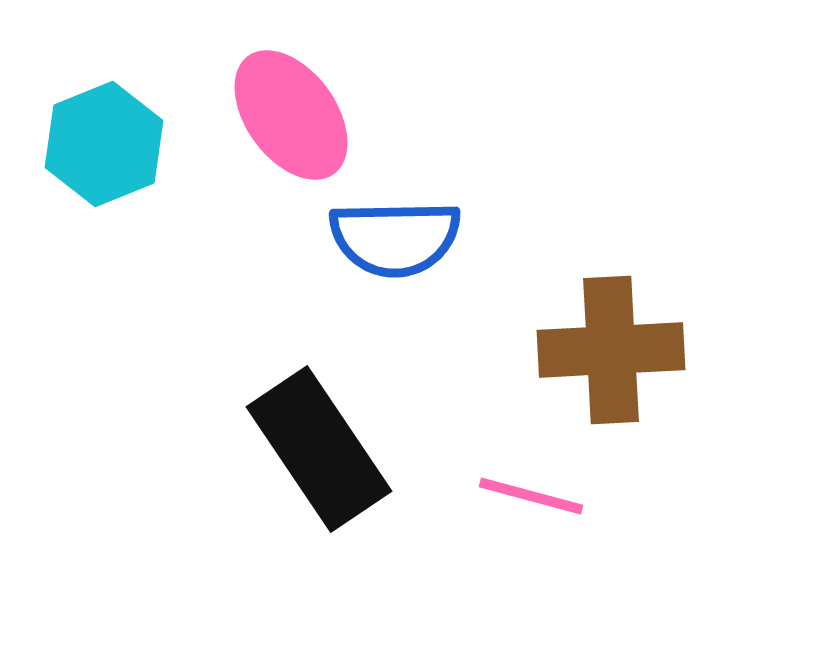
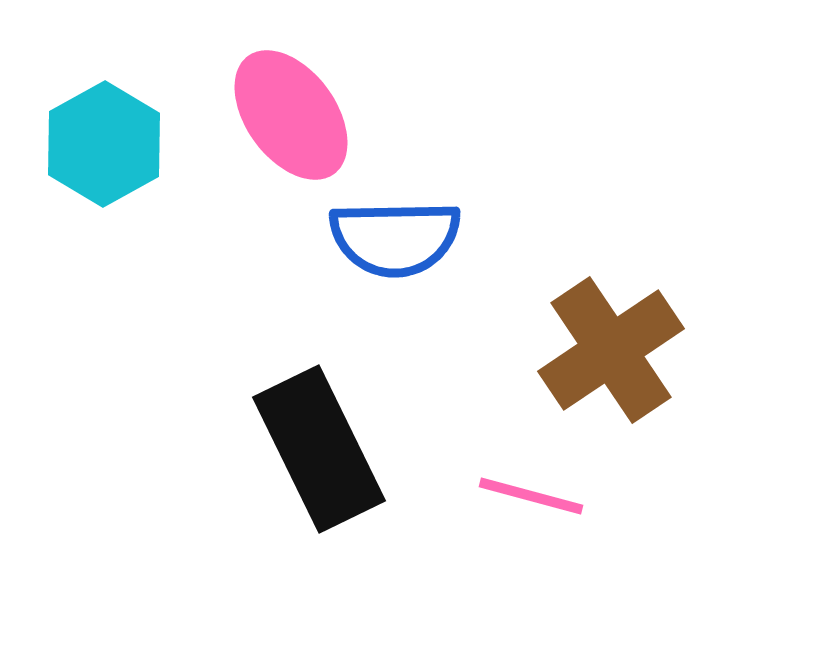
cyan hexagon: rotated 7 degrees counterclockwise
brown cross: rotated 31 degrees counterclockwise
black rectangle: rotated 8 degrees clockwise
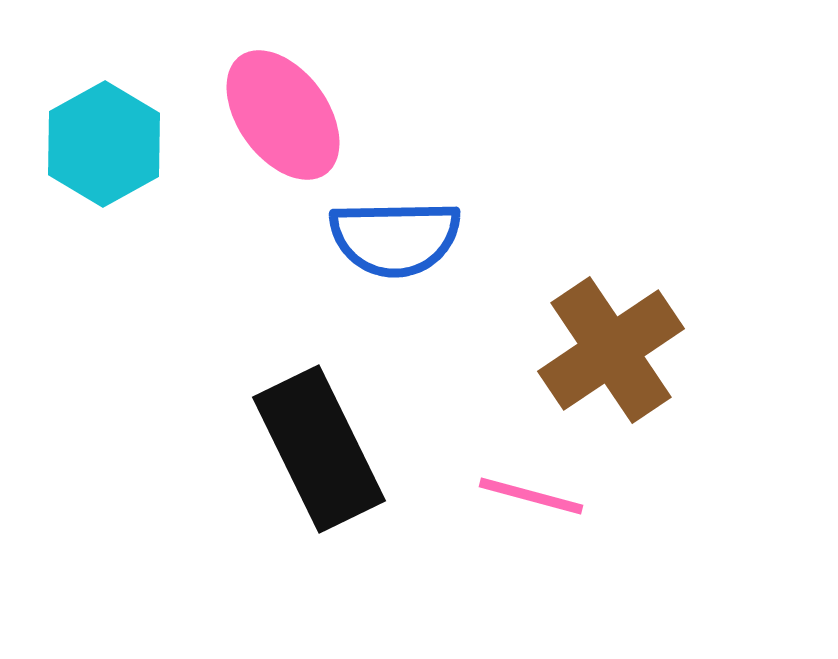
pink ellipse: moved 8 px left
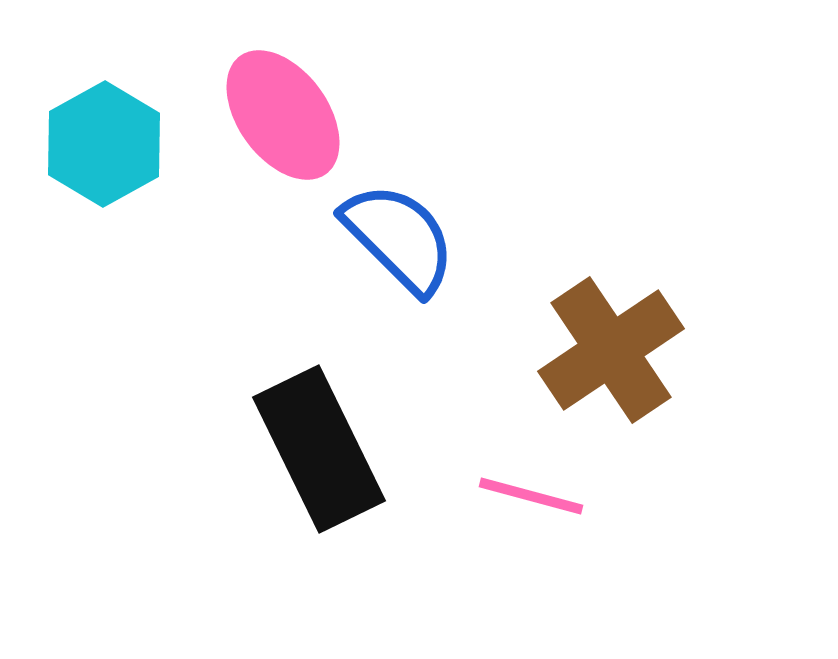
blue semicircle: moved 4 px right; rotated 134 degrees counterclockwise
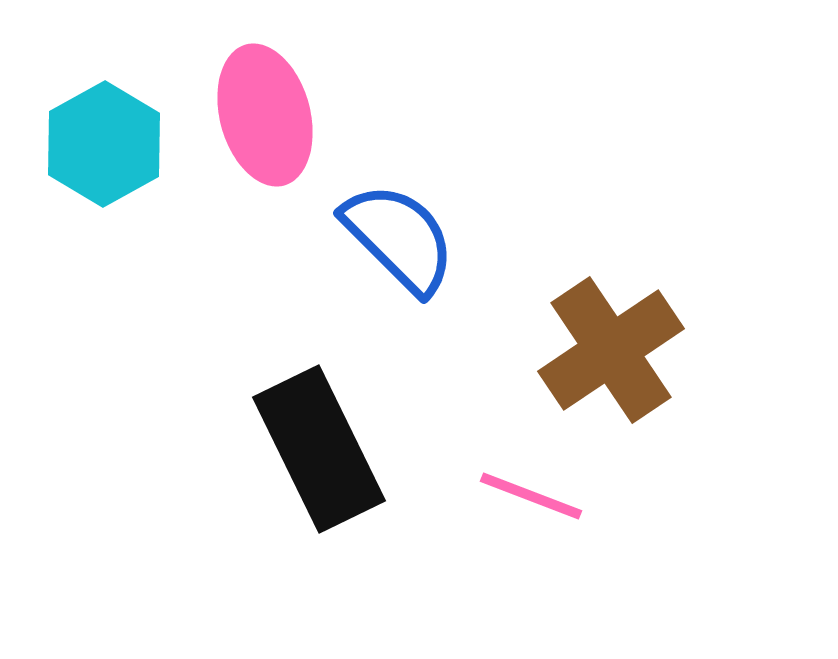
pink ellipse: moved 18 px left; rotated 21 degrees clockwise
pink line: rotated 6 degrees clockwise
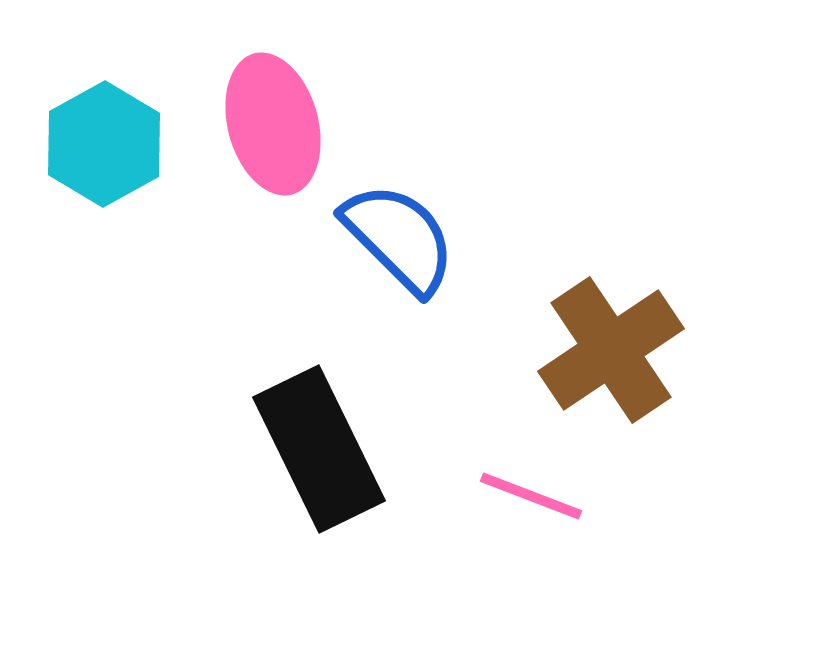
pink ellipse: moved 8 px right, 9 px down
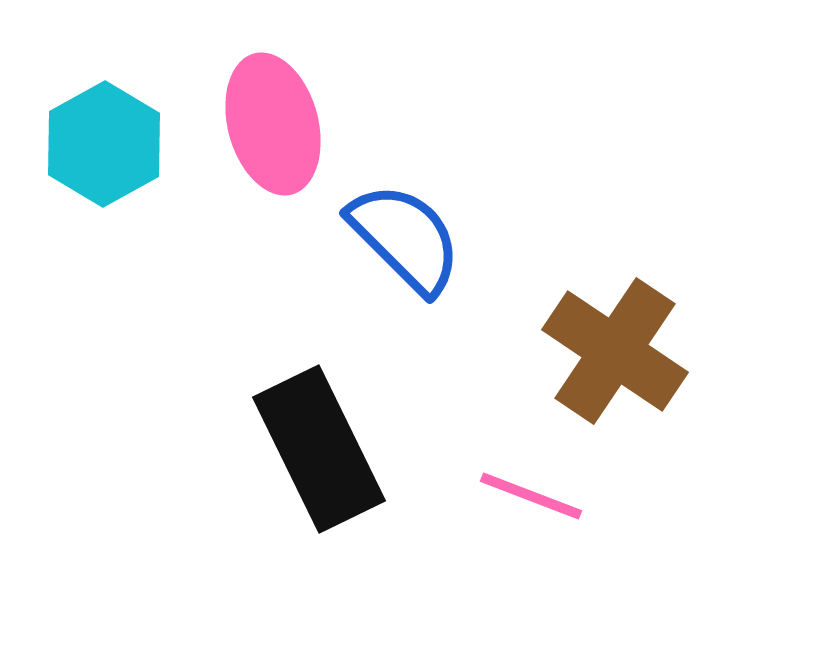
blue semicircle: moved 6 px right
brown cross: moved 4 px right, 1 px down; rotated 22 degrees counterclockwise
